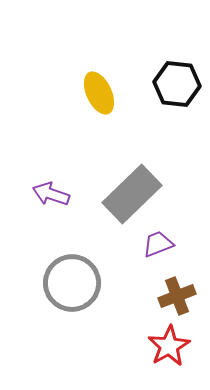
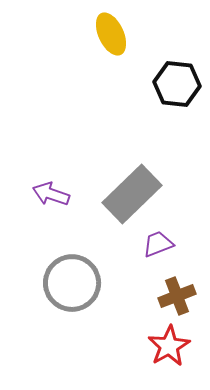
yellow ellipse: moved 12 px right, 59 px up
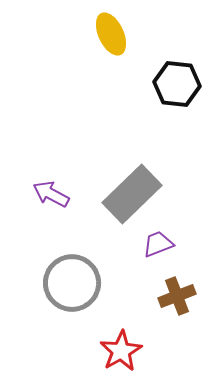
purple arrow: rotated 9 degrees clockwise
red star: moved 48 px left, 5 px down
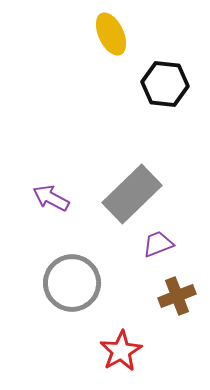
black hexagon: moved 12 px left
purple arrow: moved 4 px down
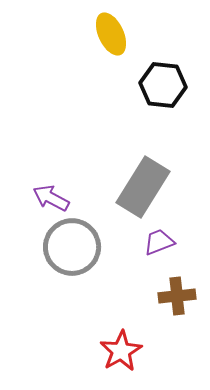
black hexagon: moved 2 px left, 1 px down
gray rectangle: moved 11 px right, 7 px up; rotated 14 degrees counterclockwise
purple trapezoid: moved 1 px right, 2 px up
gray circle: moved 36 px up
brown cross: rotated 15 degrees clockwise
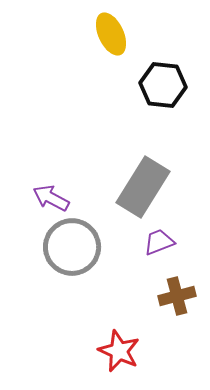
brown cross: rotated 9 degrees counterclockwise
red star: moved 2 px left; rotated 18 degrees counterclockwise
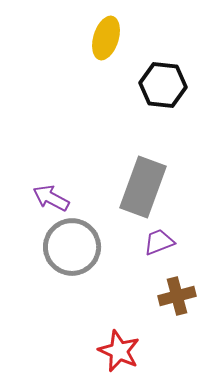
yellow ellipse: moved 5 px left, 4 px down; rotated 42 degrees clockwise
gray rectangle: rotated 12 degrees counterclockwise
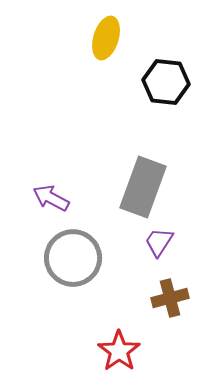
black hexagon: moved 3 px right, 3 px up
purple trapezoid: rotated 36 degrees counterclockwise
gray circle: moved 1 px right, 11 px down
brown cross: moved 7 px left, 2 px down
red star: rotated 12 degrees clockwise
